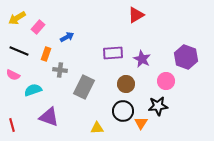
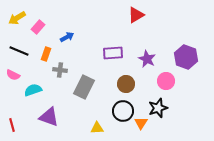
purple star: moved 5 px right
black star: moved 2 px down; rotated 12 degrees counterclockwise
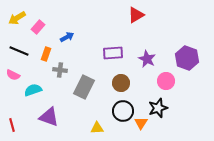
purple hexagon: moved 1 px right, 1 px down
brown circle: moved 5 px left, 1 px up
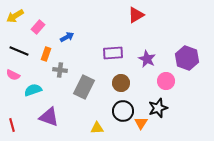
yellow arrow: moved 2 px left, 2 px up
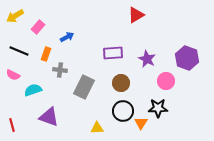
black star: rotated 18 degrees clockwise
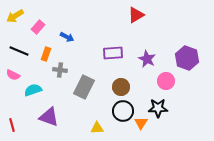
blue arrow: rotated 56 degrees clockwise
brown circle: moved 4 px down
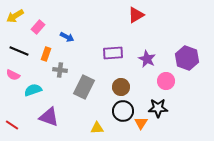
red line: rotated 40 degrees counterclockwise
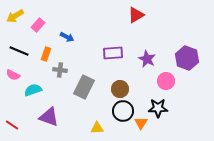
pink rectangle: moved 2 px up
brown circle: moved 1 px left, 2 px down
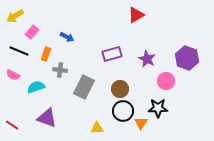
pink rectangle: moved 6 px left, 7 px down
purple rectangle: moved 1 px left, 1 px down; rotated 12 degrees counterclockwise
cyan semicircle: moved 3 px right, 3 px up
purple triangle: moved 2 px left, 1 px down
